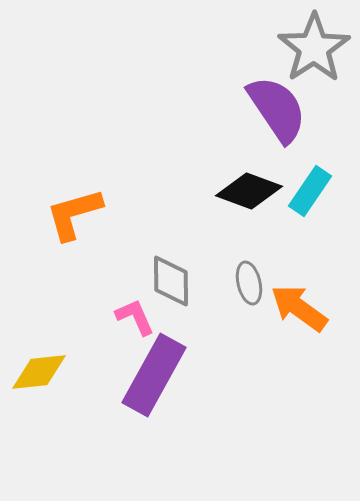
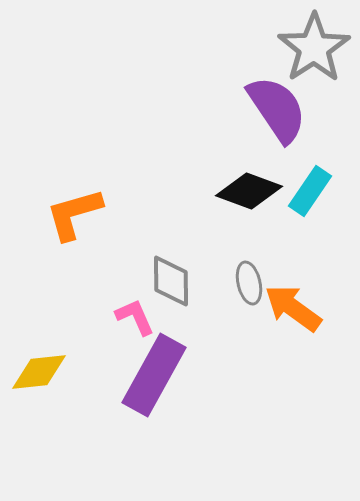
orange arrow: moved 6 px left
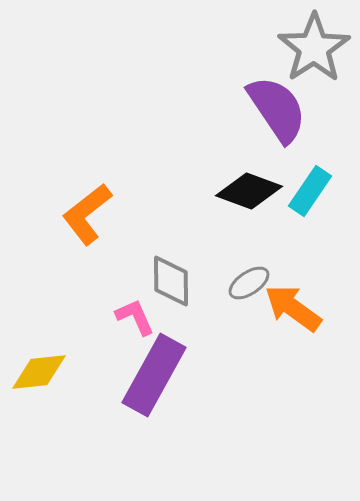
orange L-shape: moved 13 px right; rotated 22 degrees counterclockwise
gray ellipse: rotated 69 degrees clockwise
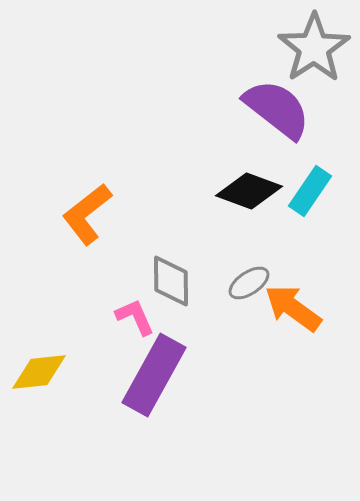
purple semicircle: rotated 18 degrees counterclockwise
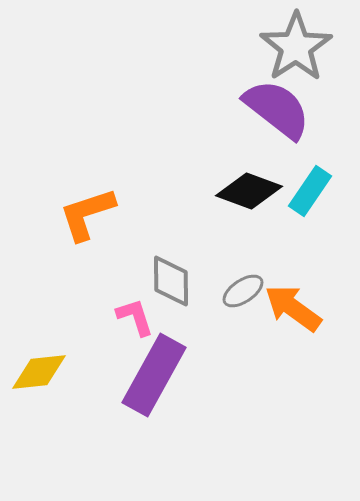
gray star: moved 18 px left, 1 px up
orange L-shape: rotated 20 degrees clockwise
gray ellipse: moved 6 px left, 8 px down
pink L-shape: rotated 6 degrees clockwise
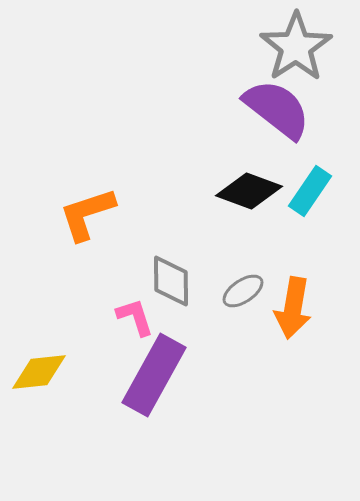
orange arrow: rotated 116 degrees counterclockwise
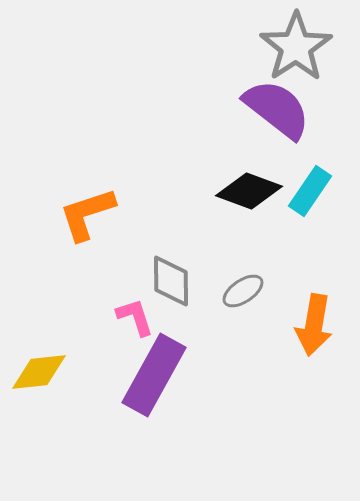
orange arrow: moved 21 px right, 17 px down
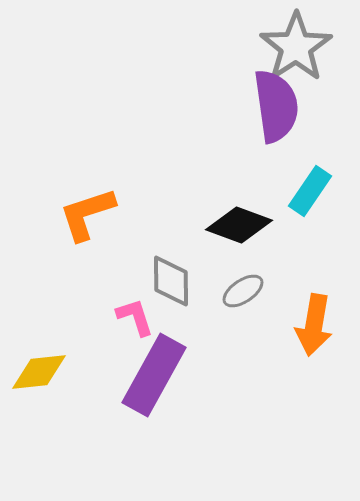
purple semicircle: moved 1 px left, 3 px up; rotated 44 degrees clockwise
black diamond: moved 10 px left, 34 px down
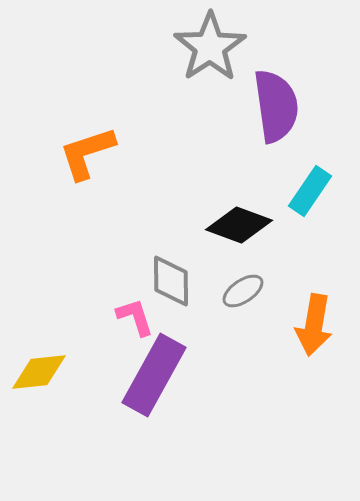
gray star: moved 86 px left
orange L-shape: moved 61 px up
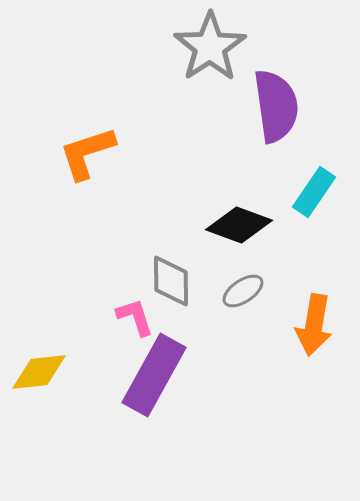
cyan rectangle: moved 4 px right, 1 px down
